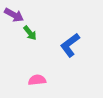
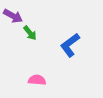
purple arrow: moved 1 px left, 1 px down
pink semicircle: rotated 12 degrees clockwise
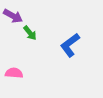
pink semicircle: moved 23 px left, 7 px up
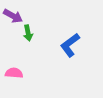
green arrow: moved 2 px left; rotated 28 degrees clockwise
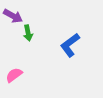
pink semicircle: moved 2 px down; rotated 42 degrees counterclockwise
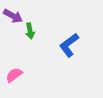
green arrow: moved 2 px right, 2 px up
blue L-shape: moved 1 px left
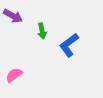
green arrow: moved 12 px right
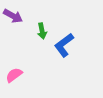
blue L-shape: moved 5 px left
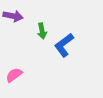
purple arrow: rotated 18 degrees counterclockwise
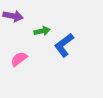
green arrow: rotated 91 degrees counterclockwise
pink semicircle: moved 5 px right, 16 px up
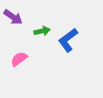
purple arrow: moved 1 px down; rotated 24 degrees clockwise
blue L-shape: moved 4 px right, 5 px up
